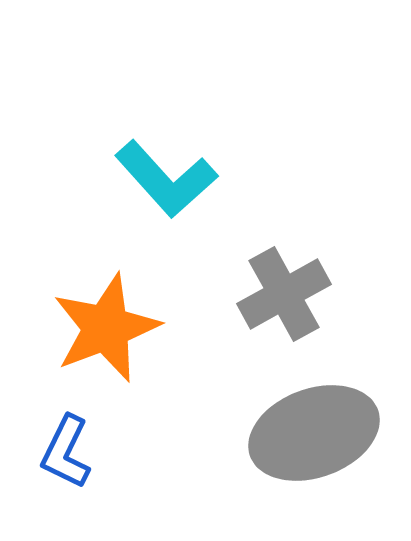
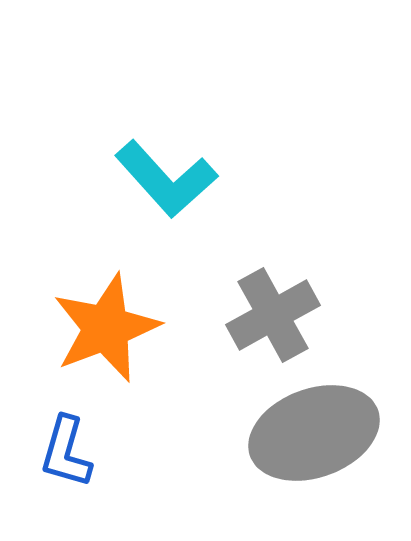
gray cross: moved 11 px left, 21 px down
blue L-shape: rotated 10 degrees counterclockwise
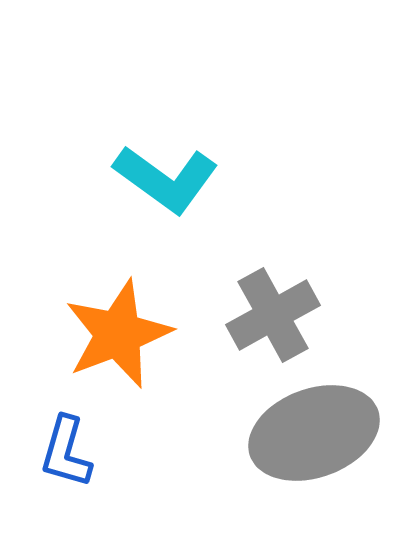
cyan L-shape: rotated 12 degrees counterclockwise
orange star: moved 12 px right, 6 px down
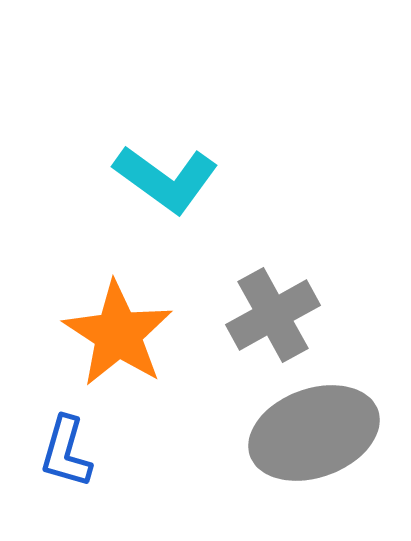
orange star: rotated 18 degrees counterclockwise
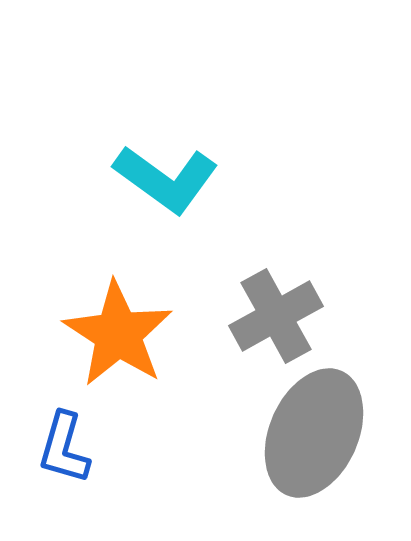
gray cross: moved 3 px right, 1 px down
gray ellipse: rotated 46 degrees counterclockwise
blue L-shape: moved 2 px left, 4 px up
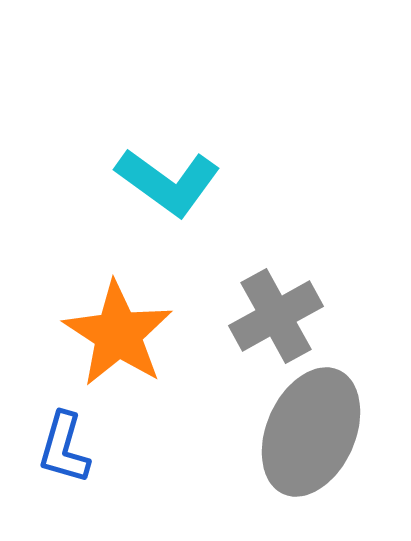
cyan L-shape: moved 2 px right, 3 px down
gray ellipse: moved 3 px left, 1 px up
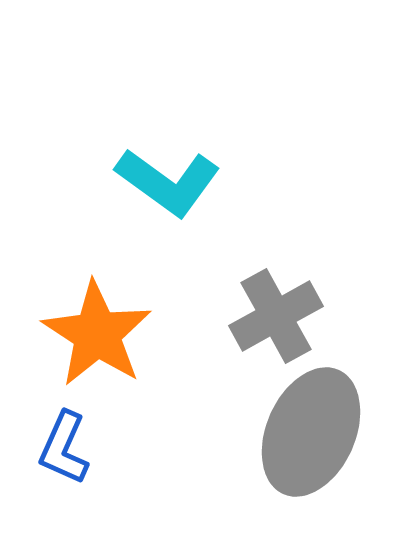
orange star: moved 21 px left
blue L-shape: rotated 8 degrees clockwise
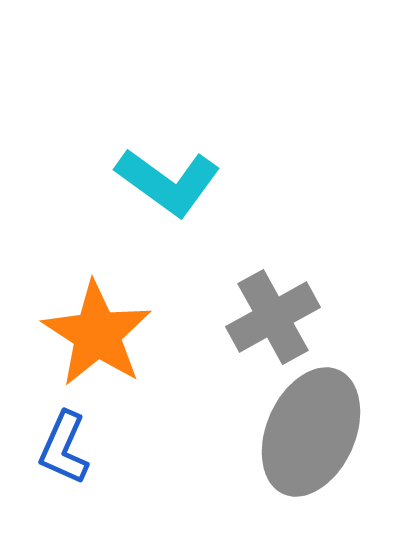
gray cross: moved 3 px left, 1 px down
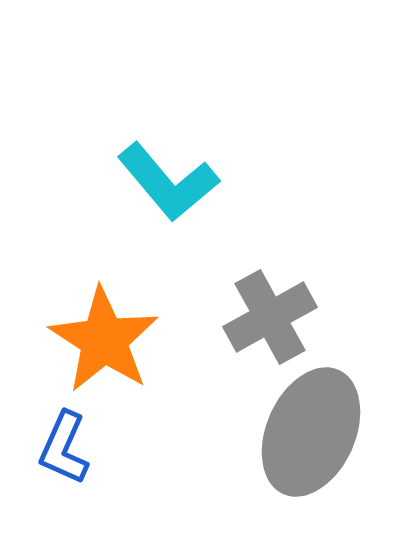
cyan L-shape: rotated 14 degrees clockwise
gray cross: moved 3 px left
orange star: moved 7 px right, 6 px down
